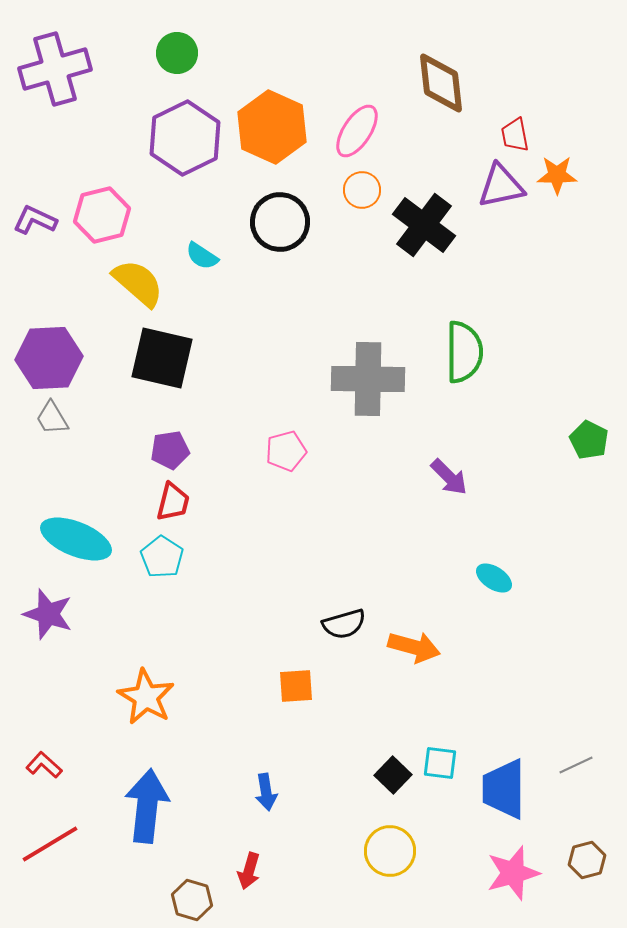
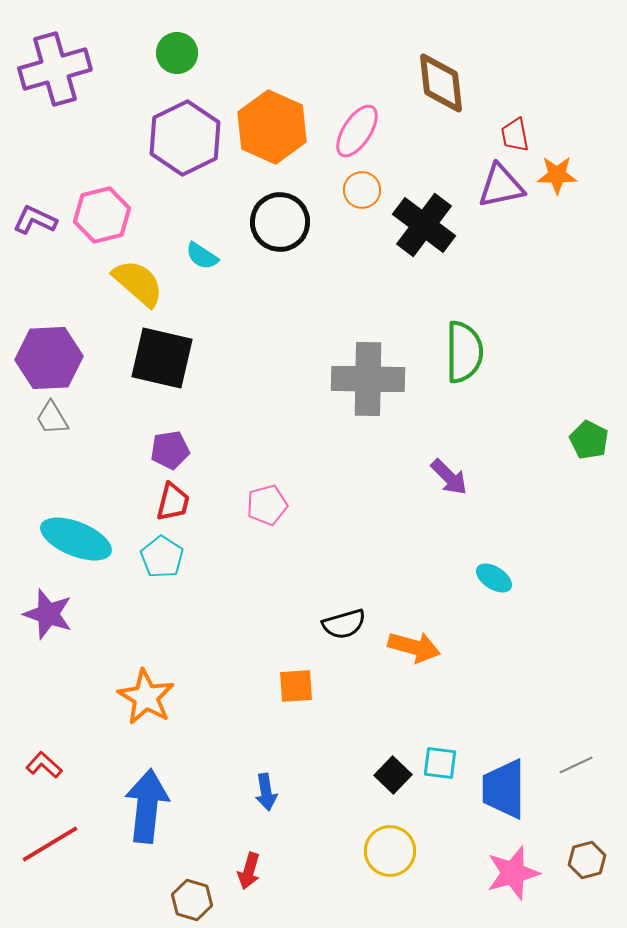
pink pentagon at (286, 451): moved 19 px left, 54 px down
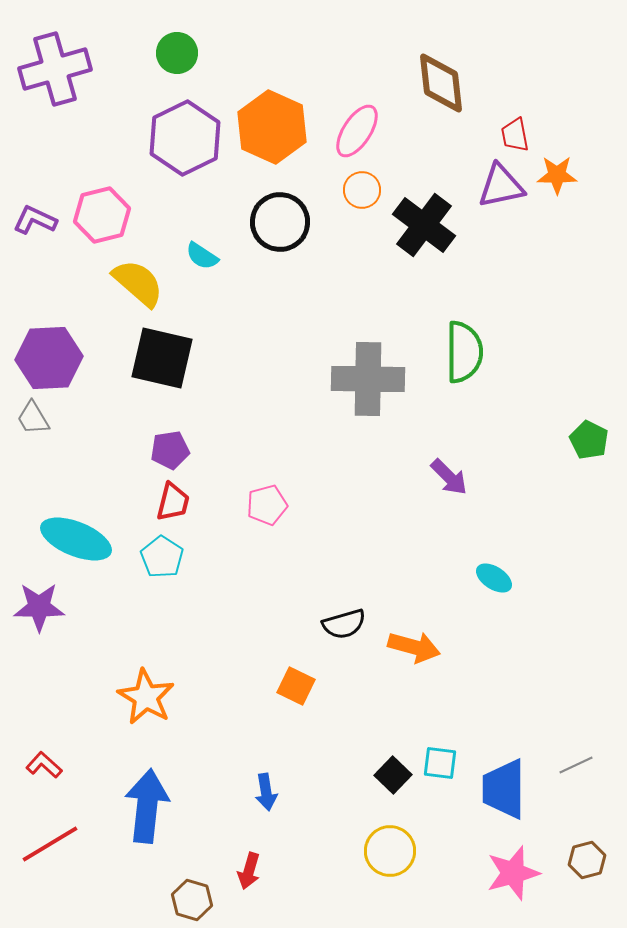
gray trapezoid at (52, 418): moved 19 px left
purple star at (48, 614): moved 9 px left, 7 px up; rotated 18 degrees counterclockwise
orange square at (296, 686): rotated 30 degrees clockwise
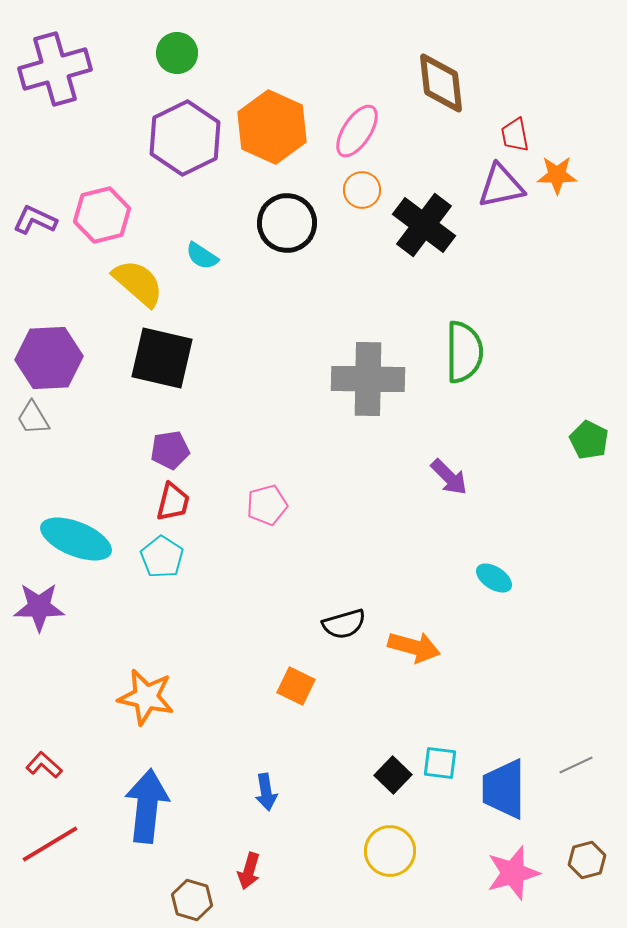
black circle at (280, 222): moved 7 px right, 1 px down
orange star at (146, 697): rotated 18 degrees counterclockwise
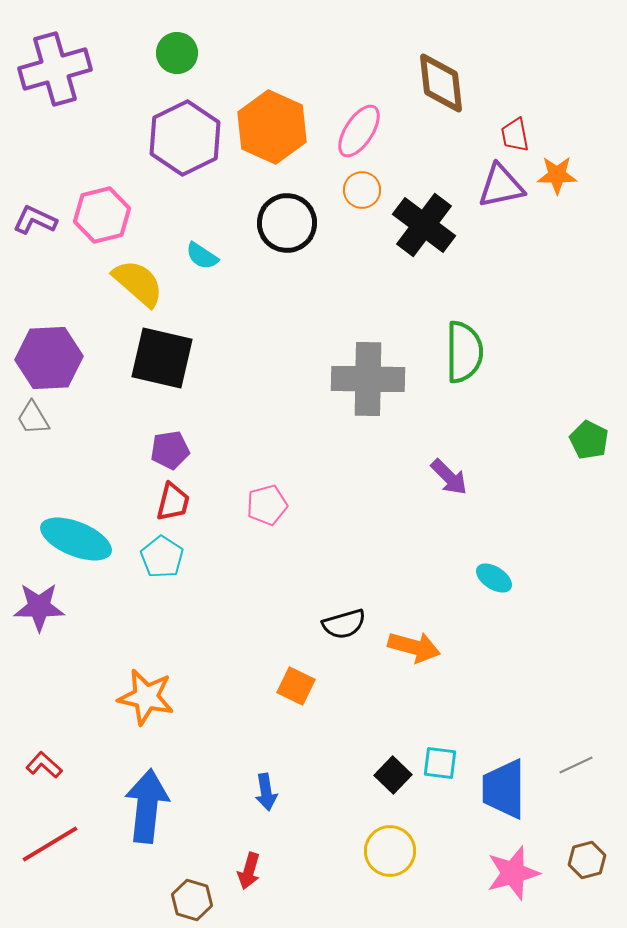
pink ellipse at (357, 131): moved 2 px right
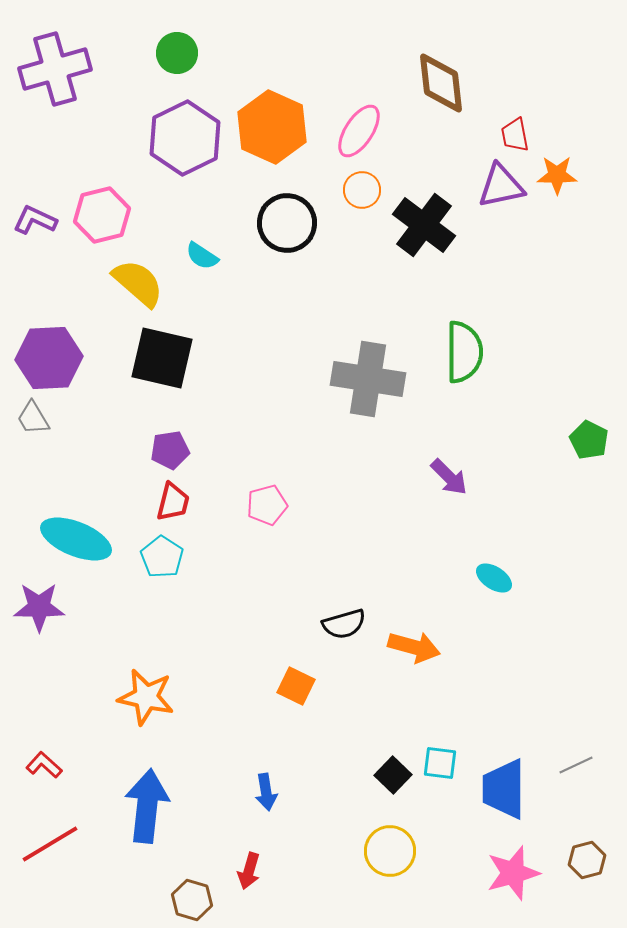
gray cross at (368, 379): rotated 8 degrees clockwise
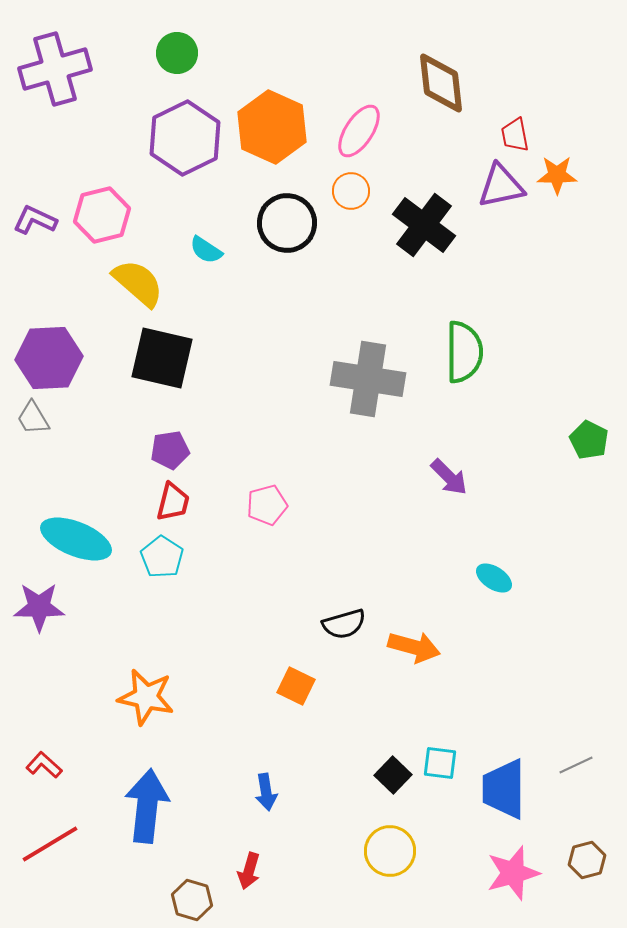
orange circle at (362, 190): moved 11 px left, 1 px down
cyan semicircle at (202, 256): moved 4 px right, 6 px up
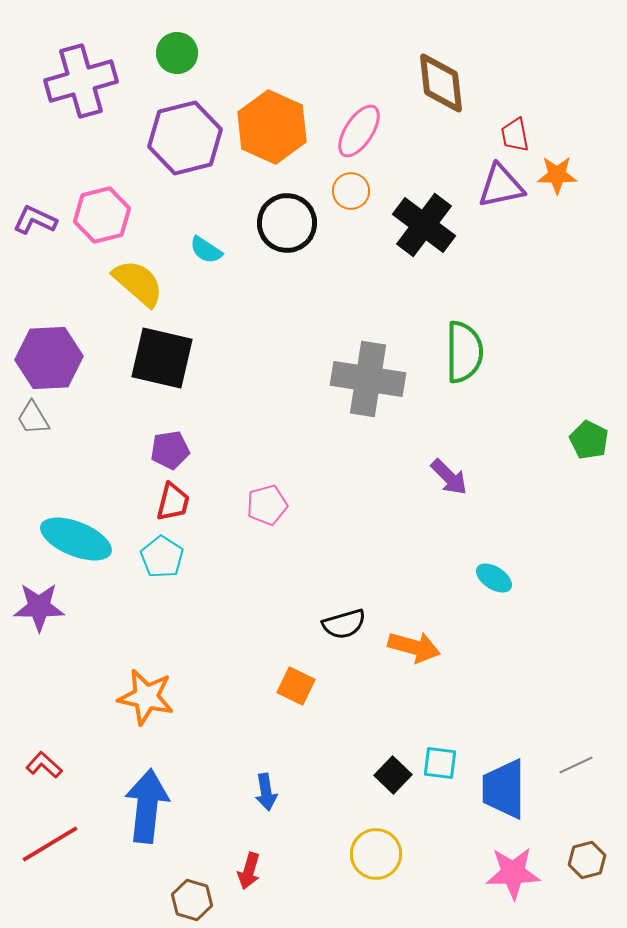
purple cross at (55, 69): moved 26 px right, 12 px down
purple hexagon at (185, 138): rotated 12 degrees clockwise
yellow circle at (390, 851): moved 14 px left, 3 px down
pink star at (513, 873): rotated 14 degrees clockwise
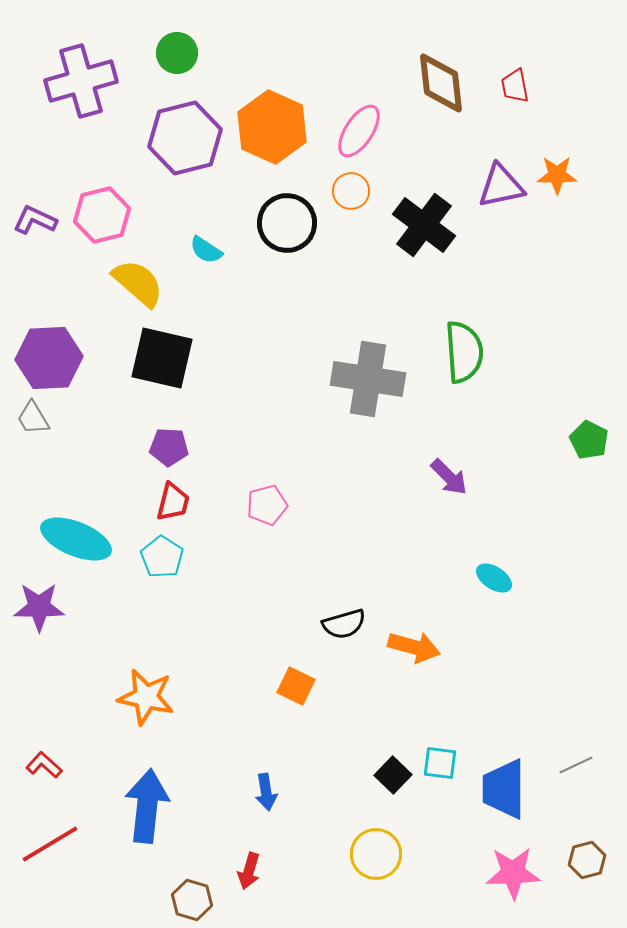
red trapezoid at (515, 135): moved 49 px up
green semicircle at (464, 352): rotated 4 degrees counterclockwise
purple pentagon at (170, 450): moved 1 px left, 3 px up; rotated 12 degrees clockwise
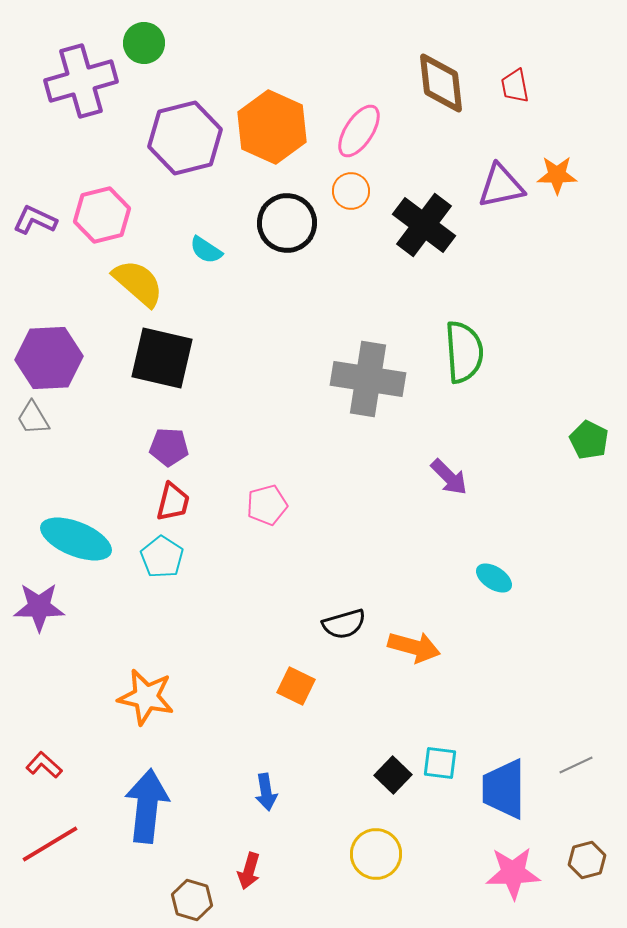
green circle at (177, 53): moved 33 px left, 10 px up
